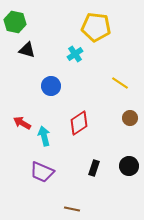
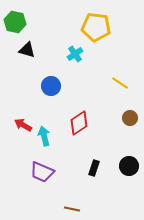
red arrow: moved 1 px right, 2 px down
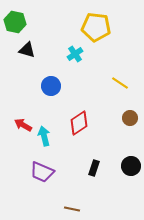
black circle: moved 2 px right
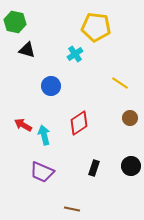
cyan arrow: moved 1 px up
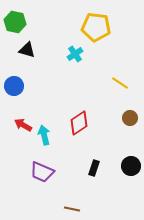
blue circle: moved 37 px left
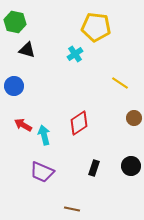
brown circle: moved 4 px right
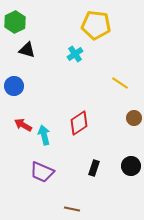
green hexagon: rotated 20 degrees clockwise
yellow pentagon: moved 2 px up
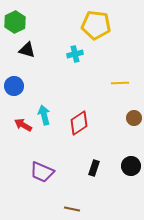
cyan cross: rotated 21 degrees clockwise
yellow line: rotated 36 degrees counterclockwise
cyan arrow: moved 20 px up
